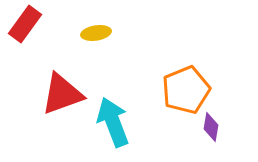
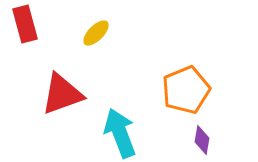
red rectangle: rotated 51 degrees counterclockwise
yellow ellipse: rotated 36 degrees counterclockwise
cyan arrow: moved 7 px right, 11 px down
purple diamond: moved 9 px left, 13 px down
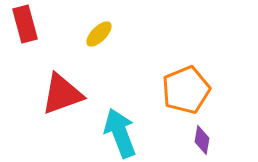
yellow ellipse: moved 3 px right, 1 px down
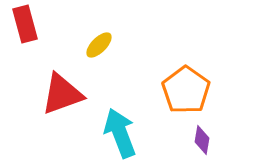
yellow ellipse: moved 11 px down
orange pentagon: rotated 15 degrees counterclockwise
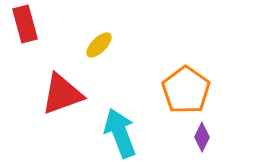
purple diamond: moved 3 px up; rotated 16 degrees clockwise
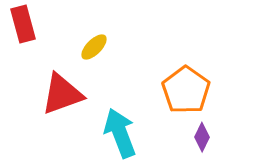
red rectangle: moved 2 px left
yellow ellipse: moved 5 px left, 2 px down
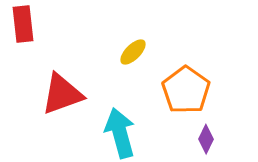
red rectangle: rotated 9 degrees clockwise
yellow ellipse: moved 39 px right, 5 px down
cyan arrow: rotated 6 degrees clockwise
purple diamond: moved 4 px right, 2 px down
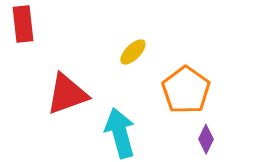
red triangle: moved 5 px right
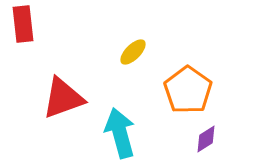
orange pentagon: moved 2 px right
red triangle: moved 4 px left, 4 px down
purple diamond: rotated 32 degrees clockwise
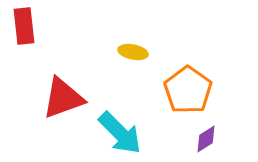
red rectangle: moved 1 px right, 2 px down
yellow ellipse: rotated 56 degrees clockwise
cyan arrow: rotated 150 degrees clockwise
